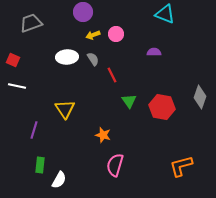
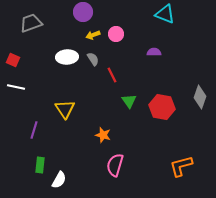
white line: moved 1 px left, 1 px down
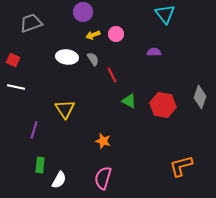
cyan triangle: rotated 30 degrees clockwise
white ellipse: rotated 10 degrees clockwise
green triangle: rotated 28 degrees counterclockwise
red hexagon: moved 1 px right, 2 px up
orange star: moved 6 px down
pink semicircle: moved 12 px left, 13 px down
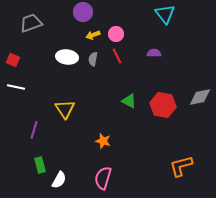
purple semicircle: moved 1 px down
gray semicircle: rotated 136 degrees counterclockwise
red line: moved 5 px right, 19 px up
gray diamond: rotated 60 degrees clockwise
green rectangle: rotated 21 degrees counterclockwise
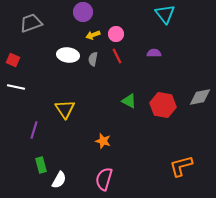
white ellipse: moved 1 px right, 2 px up
green rectangle: moved 1 px right
pink semicircle: moved 1 px right, 1 px down
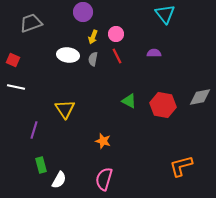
yellow arrow: moved 2 px down; rotated 48 degrees counterclockwise
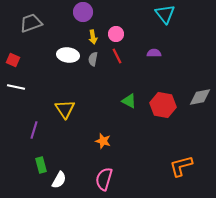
yellow arrow: rotated 32 degrees counterclockwise
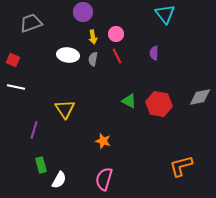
purple semicircle: rotated 88 degrees counterclockwise
red hexagon: moved 4 px left, 1 px up
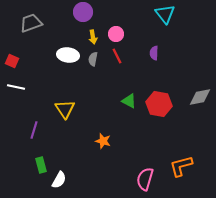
red square: moved 1 px left, 1 px down
pink semicircle: moved 41 px right
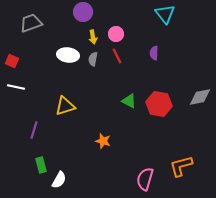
yellow triangle: moved 3 px up; rotated 45 degrees clockwise
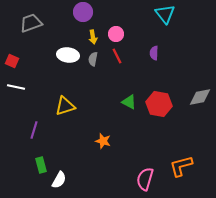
green triangle: moved 1 px down
